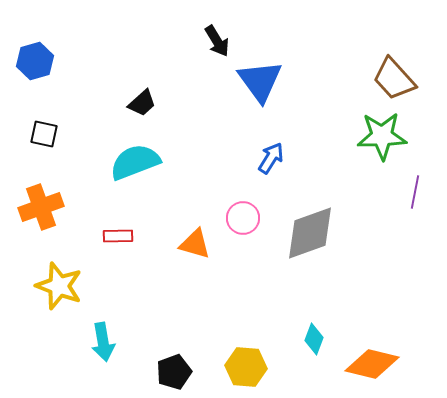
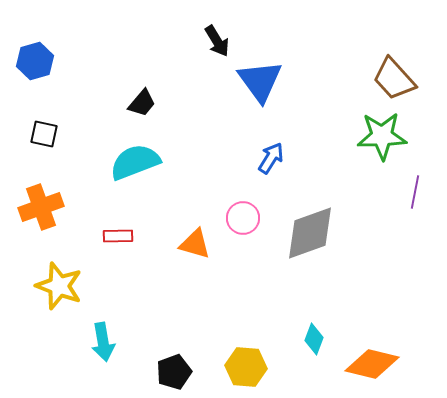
black trapezoid: rotated 8 degrees counterclockwise
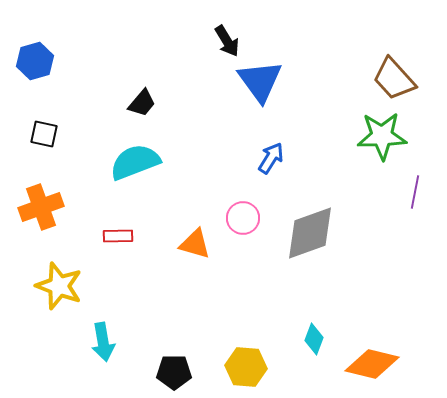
black arrow: moved 10 px right
black pentagon: rotated 20 degrees clockwise
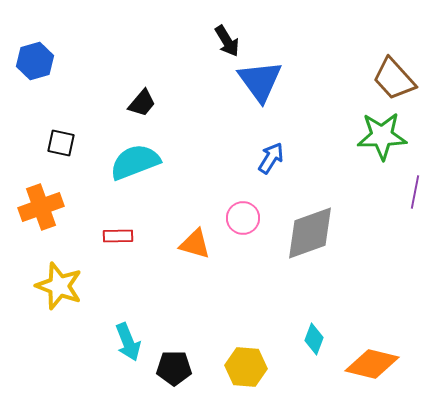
black square: moved 17 px right, 9 px down
cyan arrow: moved 25 px right; rotated 12 degrees counterclockwise
black pentagon: moved 4 px up
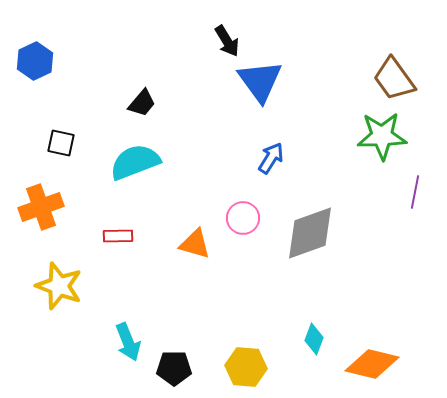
blue hexagon: rotated 9 degrees counterclockwise
brown trapezoid: rotated 6 degrees clockwise
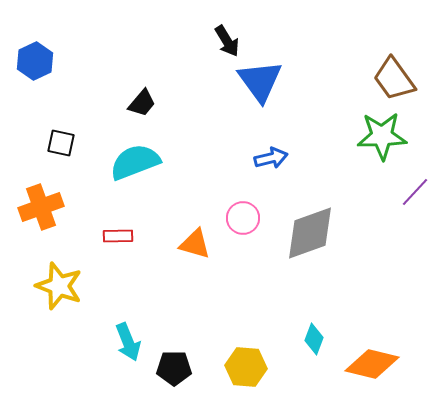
blue arrow: rotated 44 degrees clockwise
purple line: rotated 32 degrees clockwise
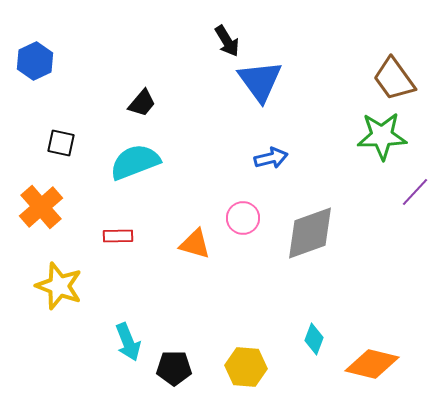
orange cross: rotated 21 degrees counterclockwise
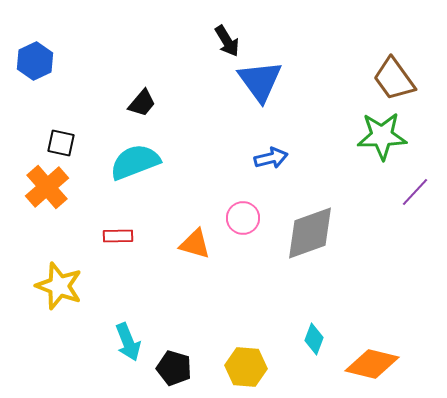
orange cross: moved 6 px right, 20 px up
black pentagon: rotated 16 degrees clockwise
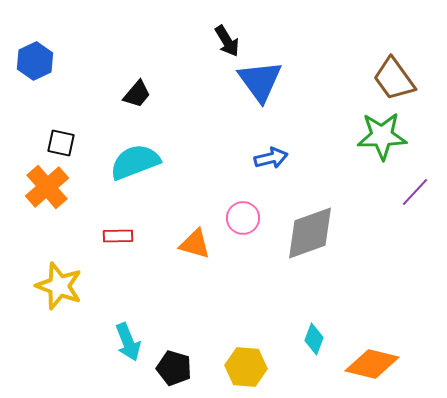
black trapezoid: moved 5 px left, 9 px up
